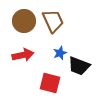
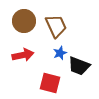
brown trapezoid: moved 3 px right, 5 px down
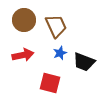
brown circle: moved 1 px up
black trapezoid: moved 5 px right, 4 px up
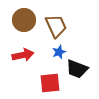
blue star: moved 1 px left, 1 px up
black trapezoid: moved 7 px left, 7 px down
red square: rotated 20 degrees counterclockwise
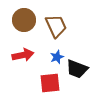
blue star: moved 2 px left, 5 px down
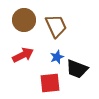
red arrow: rotated 15 degrees counterclockwise
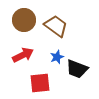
brown trapezoid: rotated 30 degrees counterclockwise
red square: moved 10 px left
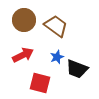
red square: rotated 20 degrees clockwise
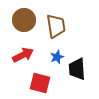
brown trapezoid: rotated 45 degrees clockwise
black trapezoid: rotated 65 degrees clockwise
